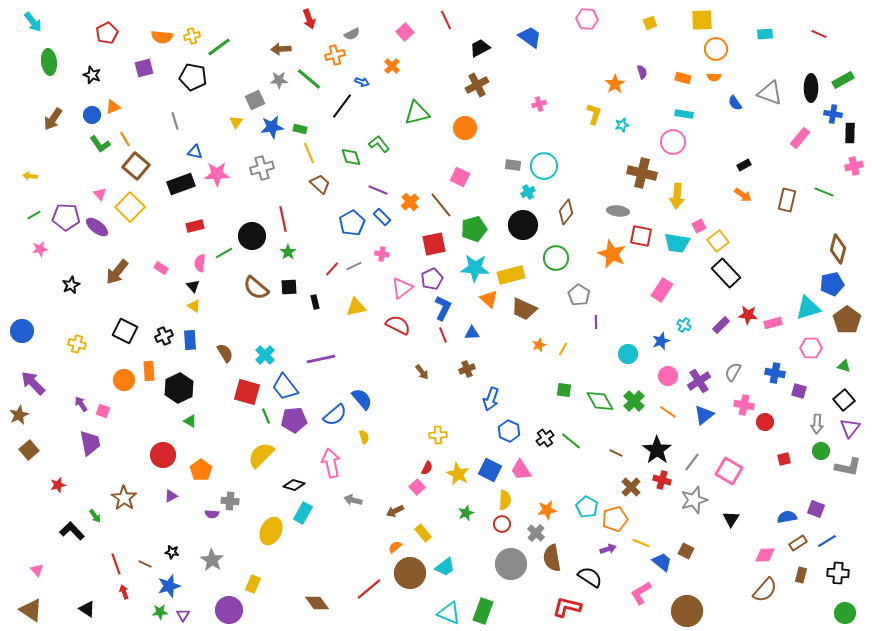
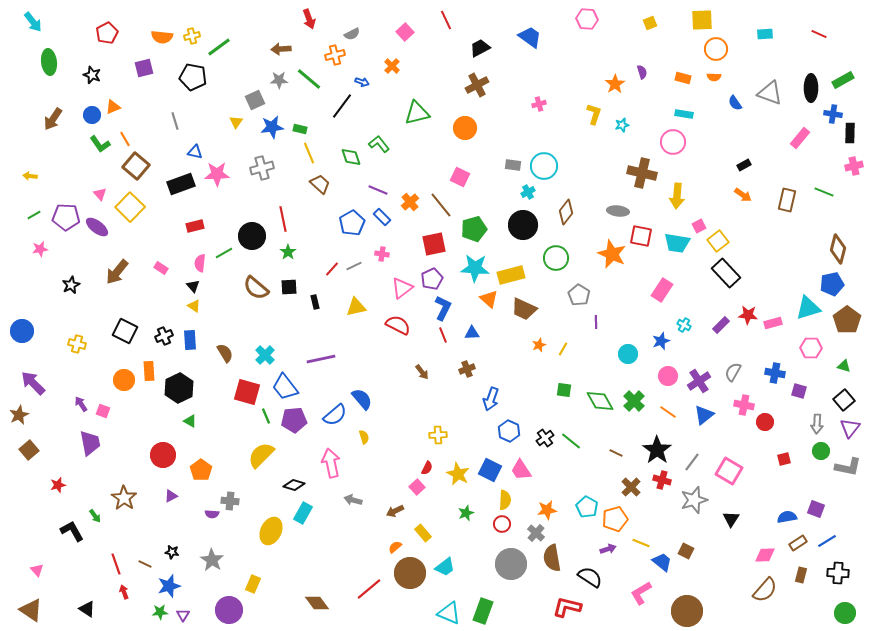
black L-shape at (72, 531): rotated 15 degrees clockwise
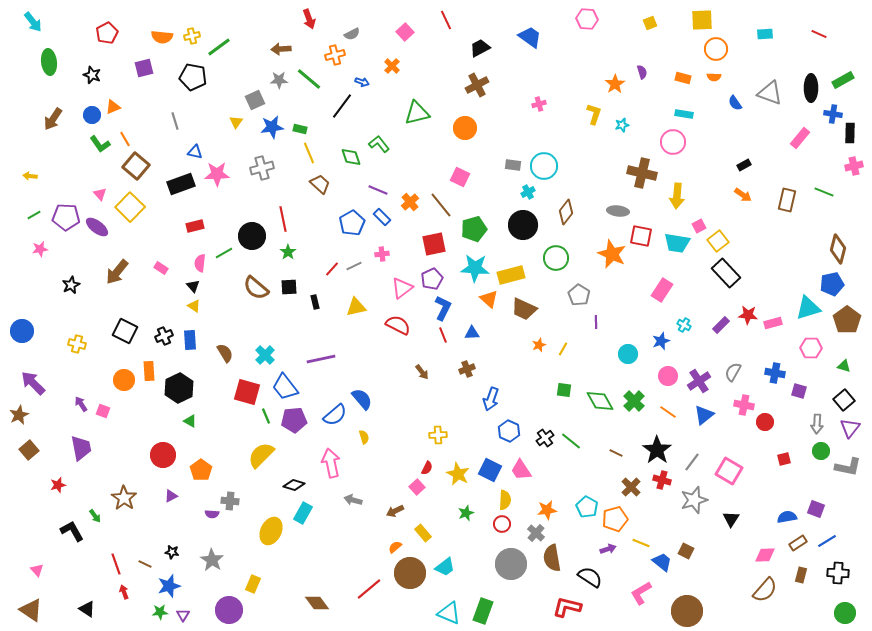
pink cross at (382, 254): rotated 16 degrees counterclockwise
purple trapezoid at (90, 443): moved 9 px left, 5 px down
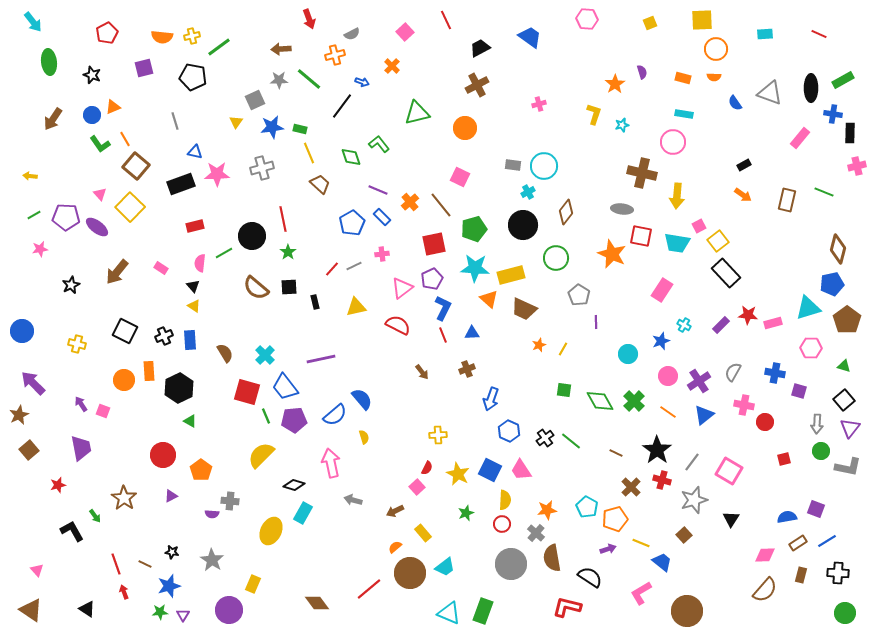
pink cross at (854, 166): moved 3 px right
gray ellipse at (618, 211): moved 4 px right, 2 px up
brown square at (686, 551): moved 2 px left, 16 px up; rotated 21 degrees clockwise
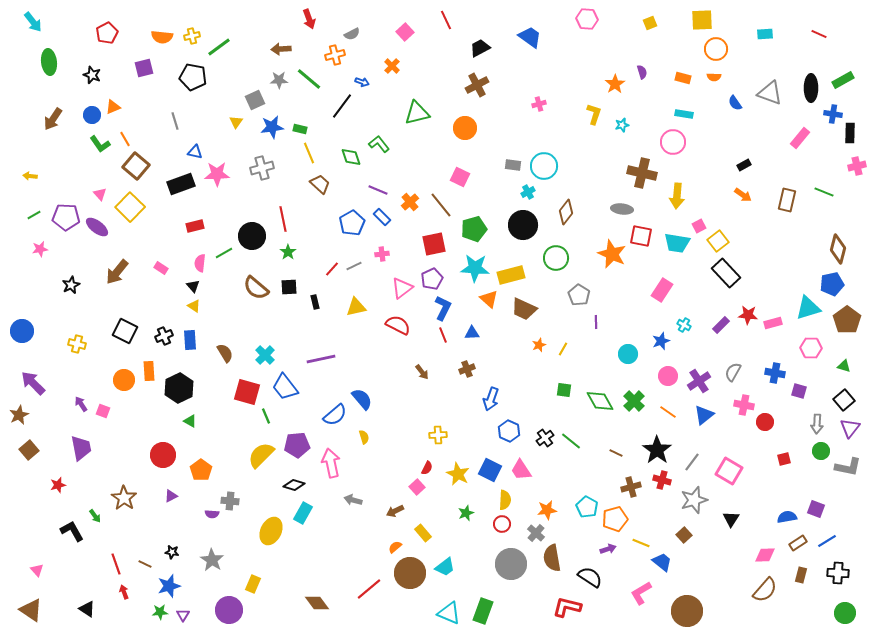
purple pentagon at (294, 420): moved 3 px right, 25 px down
brown cross at (631, 487): rotated 30 degrees clockwise
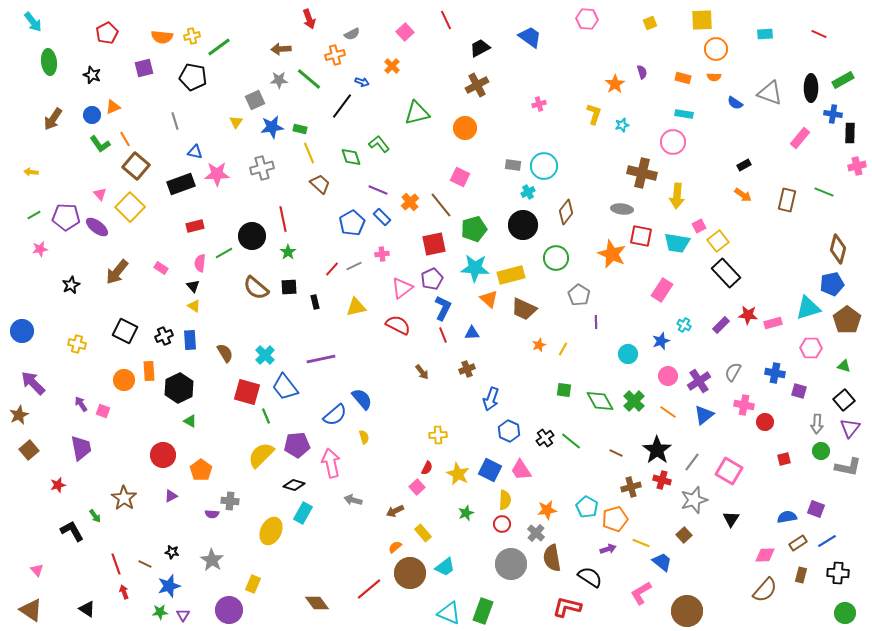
blue semicircle at (735, 103): rotated 21 degrees counterclockwise
yellow arrow at (30, 176): moved 1 px right, 4 px up
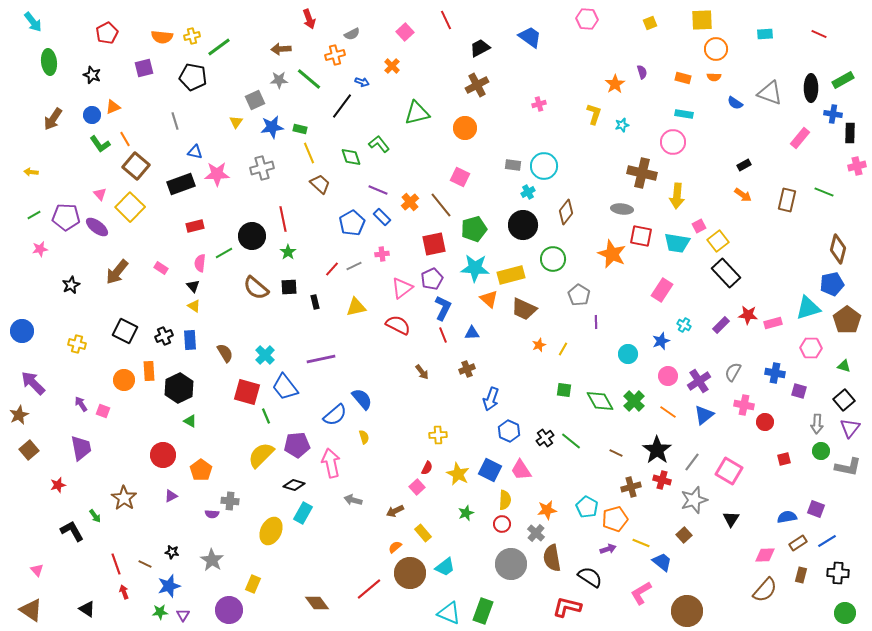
green circle at (556, 258): moved 3 px left, 1 px down
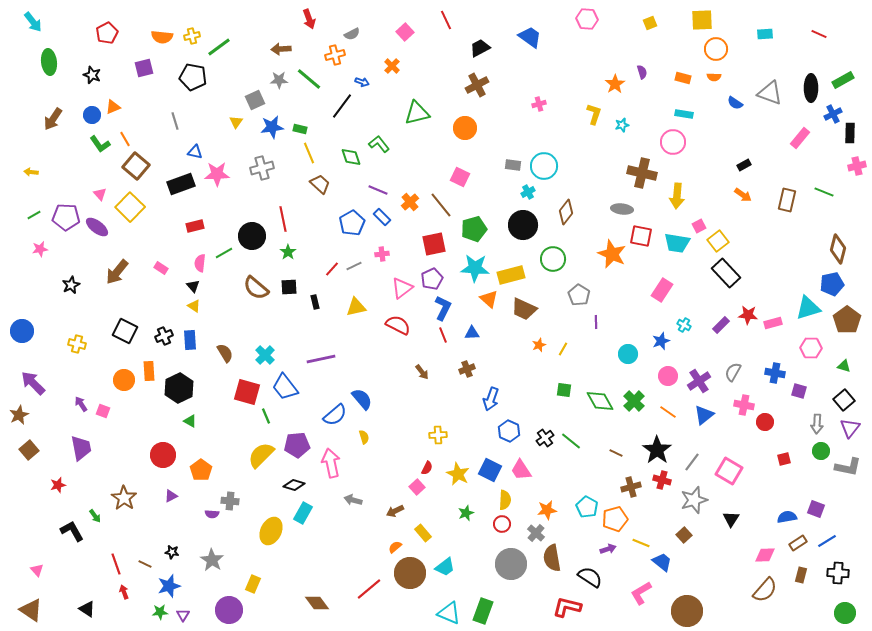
blue cross at (833, 114): rotated 36 degrees counterclockwise
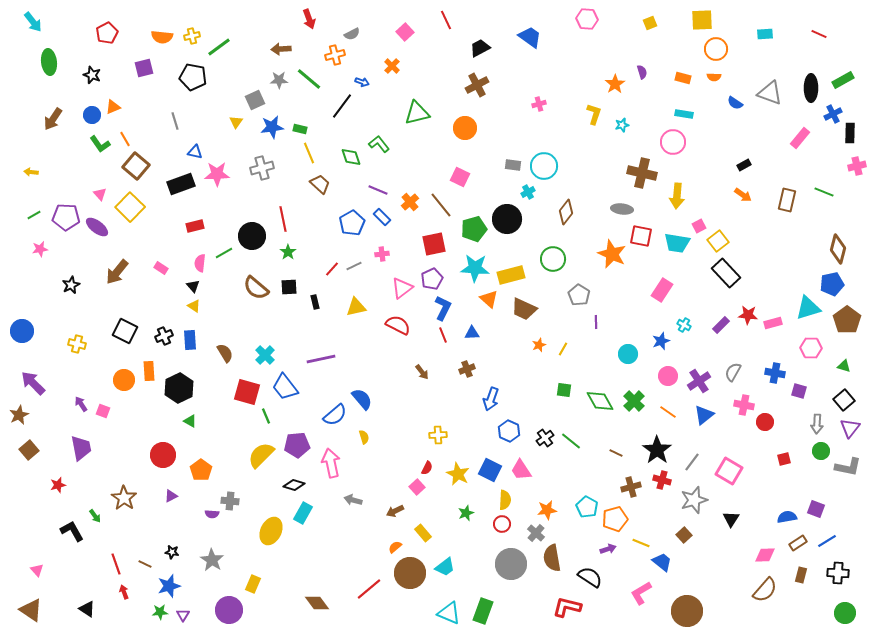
black circle at (523, 225): moved 16 px left, 6 px up
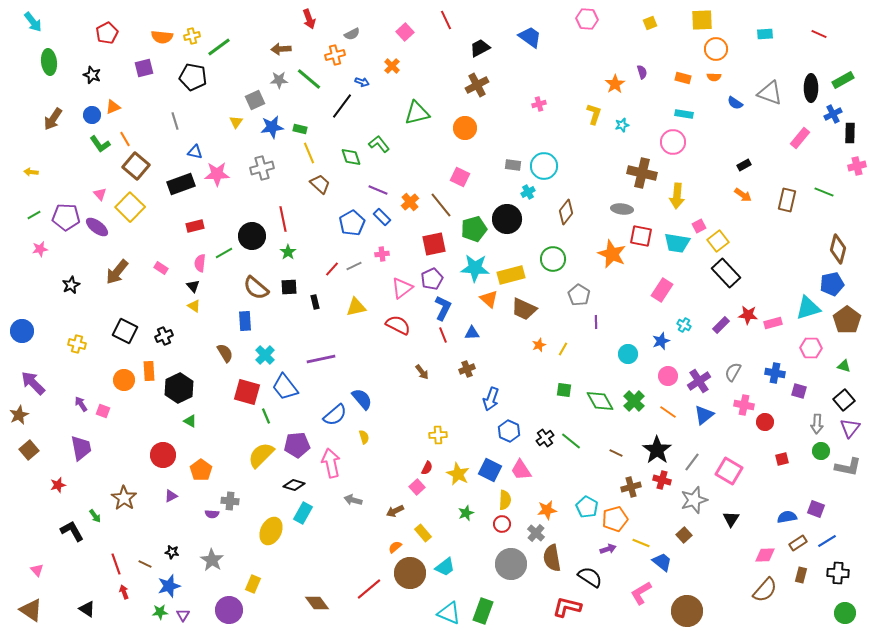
blue rectangle at (190, 340): moved 55 px right, 19 px up
red square at (784, 459): moved 2 px left
